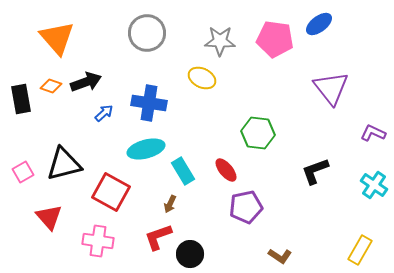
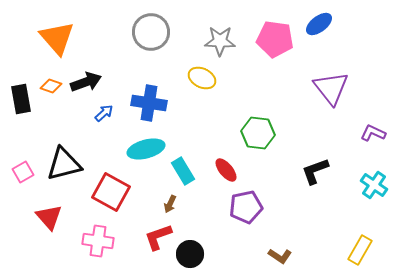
gray circle: moved 4 px right, 1 px up
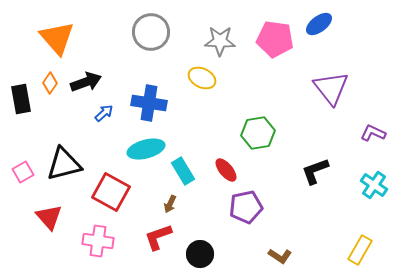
orange diamond: moved 1 px left, 3 px up; rotated 75 degrees counterclockwise
green hexagon: rotated 16 degrees counterclockwise
black circle: moved 10 px right
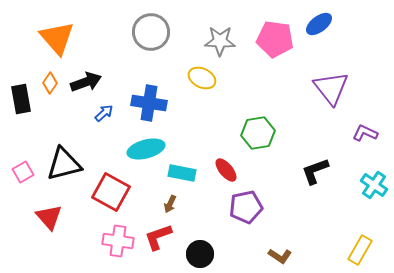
purple L-shape: moved 8 px left
cyan rectangle: moved 1 px left, 2 px down; rotated 48 degrees counterclockwise
pink cross: moved 20 px right
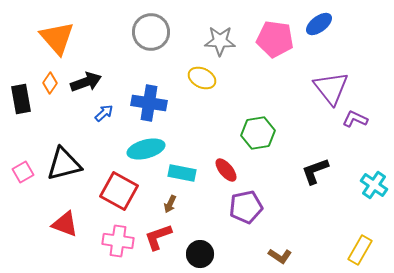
purple L-shape: moved 10 px left, 14 px up
red square: moved 8 px right, 1 px up
red triangle: moved 16 px right, 7 px down; rotated 28 degrees counterclockwise
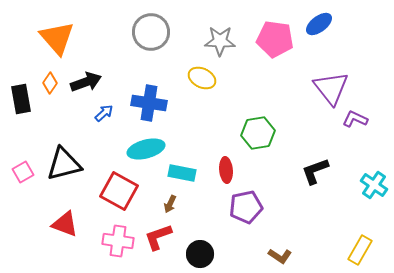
red ellipse: rotated 35 degrees clockwise
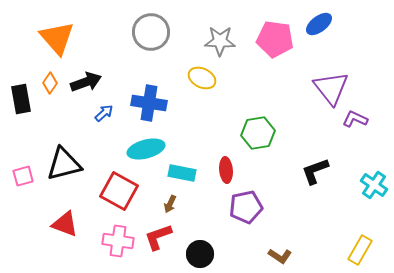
pink square: moved 4 px down; rotated 15 degrees clockwise
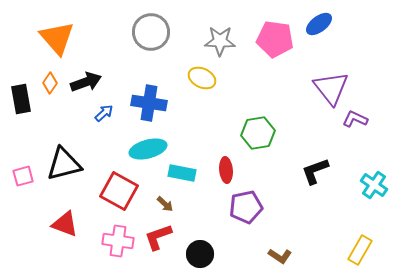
cyan ellipse: moved 2 px right
brown arrow: moved 5 px left; rotated 72 degrees counterclockwise
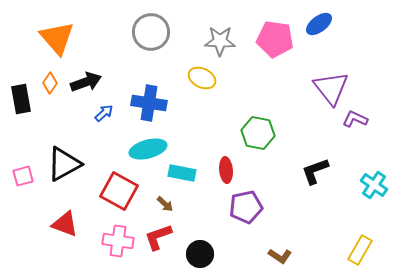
green hexagon: rotated 20 degrees clockwise
black triangle: rotated 15 degrees counterclockwise
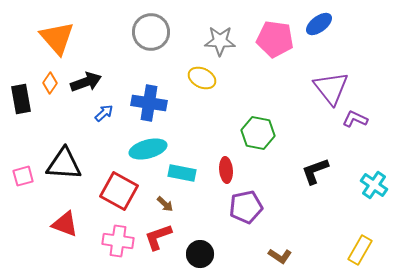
black triangle: rotated 33 degrees clockwise
